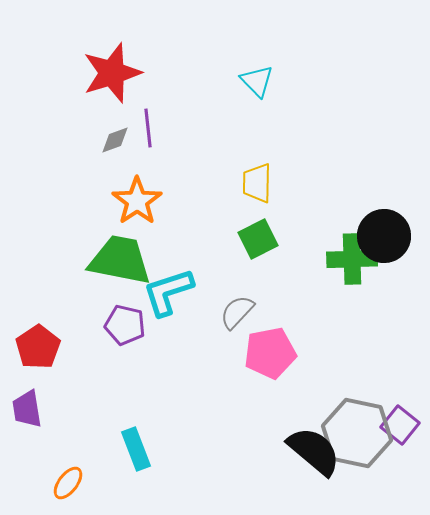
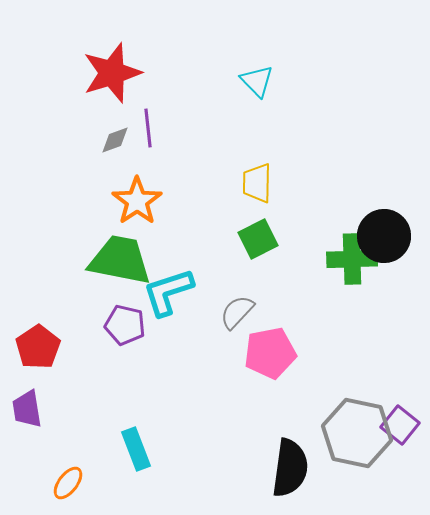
black semicircle: moved 24 px left, 17 px down; rotated 58 degrees clockwise
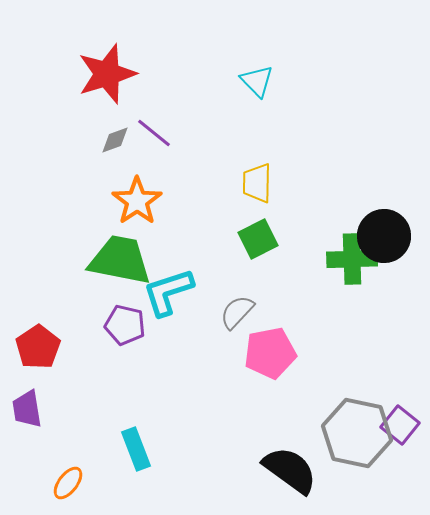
red star: moved 5 px left, 1 px down
purple line: moved 6 px right, 5 px down; rotated 45 degrees counterclockwise
black semicircle: moved 2 px down; rotated 62 degrees counterclockwise
